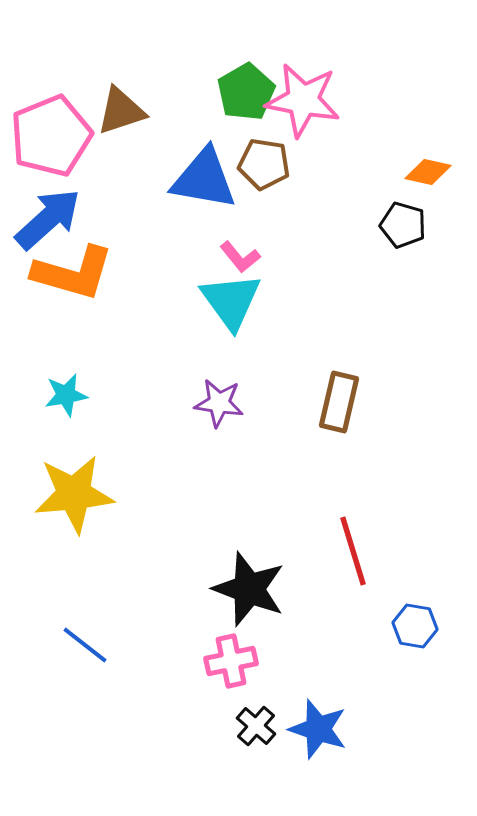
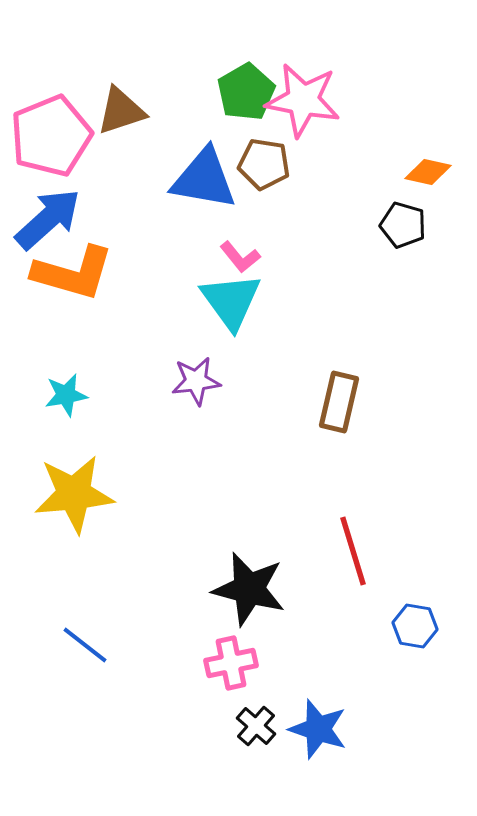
purple star: moved 23 px left, 22 px up; rotated 15 degrees counterclockwise
black star: rotated 6 degrees counterclockwise
pink cross: moved 2 px down
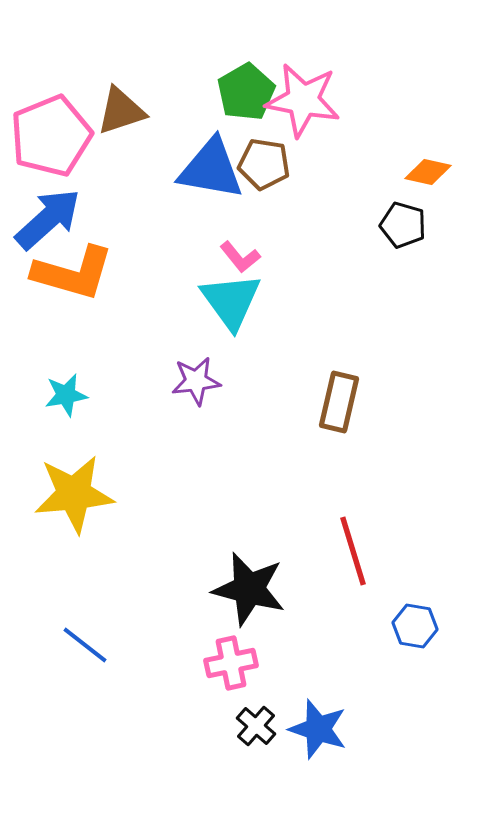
blue triangle: moved 7 px right, 10 px up
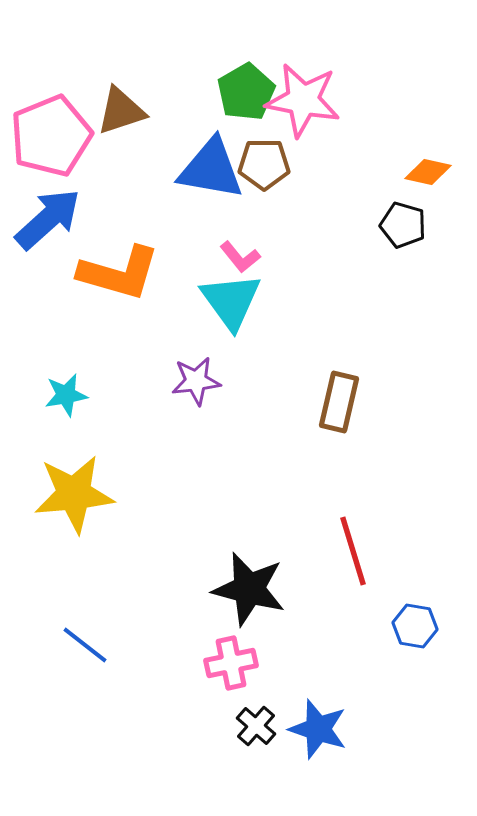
brown pentagon: rotated 9 degrees counterclockwise
orange L-shape: moved 46 px right
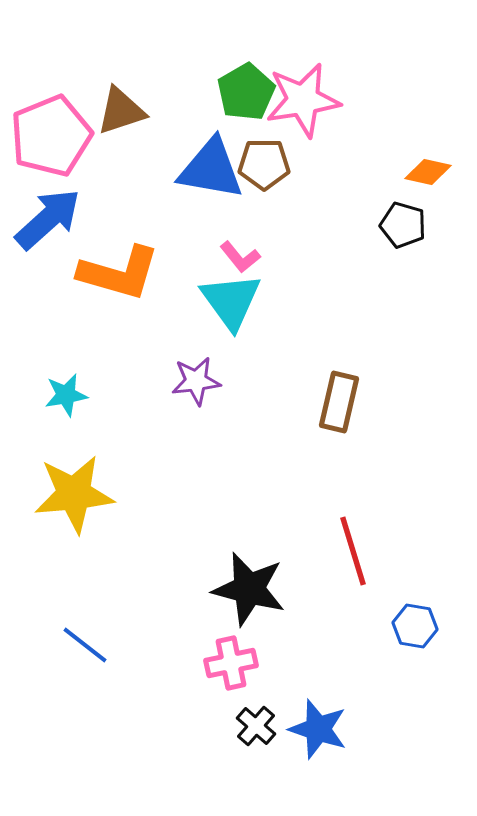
pink star: rotated 20 degrees counterclockwise
